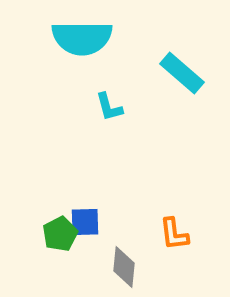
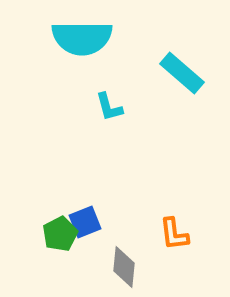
blue square: rotated 20 degrees counterclockwise
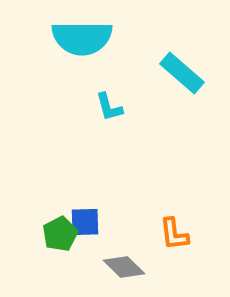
blue square: rotated 20 degrees clockwise
gray diamond: rotated 51 degrees counterclockwise
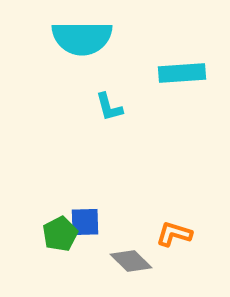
cyan rectangle: rotated 45 degrees counterclockwise
orange L-shape: rotated 114 degrees clockwise
gray diamond: moved 7 px right, 6 px up
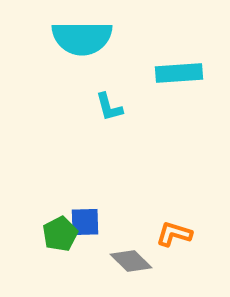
cyan rectangle: moved 3 px left
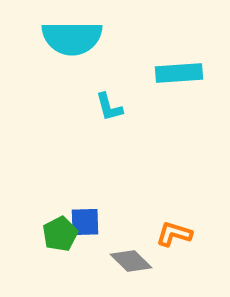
cyan semicircle: moved 10 px left
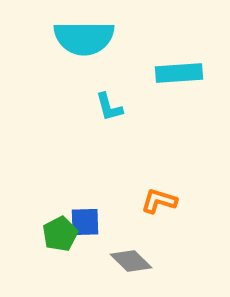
cyan semicircle: moved 12 px right
orange L-shape: moved 15 px left, 33 px up
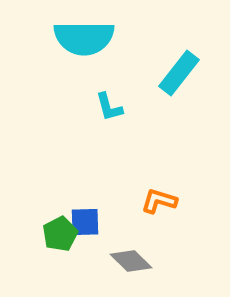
cyan rectangle: rotated 48 degrees counterclockwise
